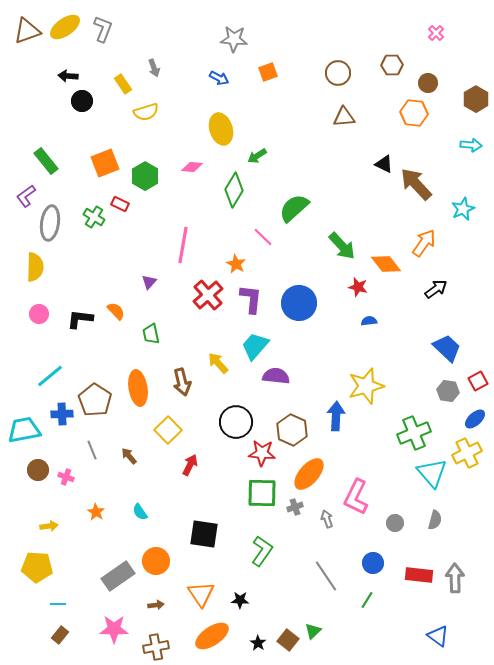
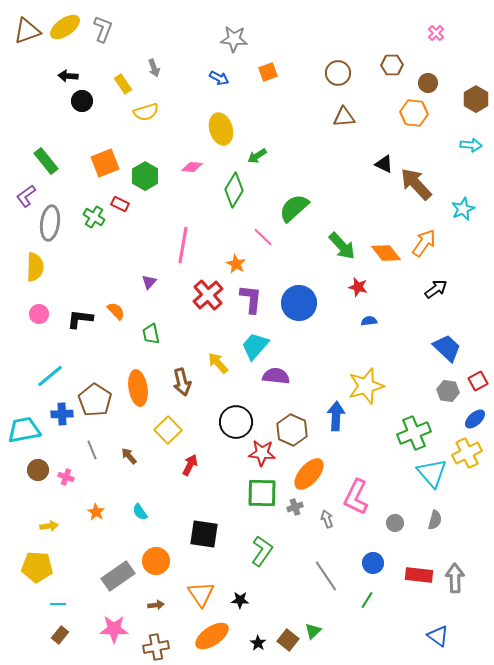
orange diamond at (386, 264): moved 11 px up
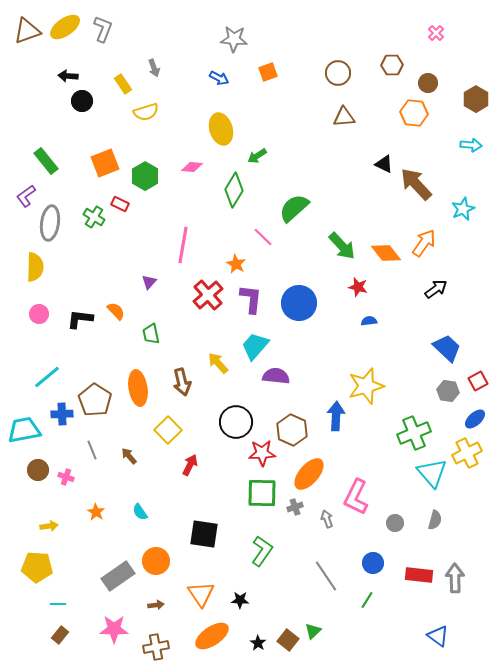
cyan line at (50, 376): moved 3 px left, 1 px down
red star at (262, 453): rotated 8 degrees counterclockwise
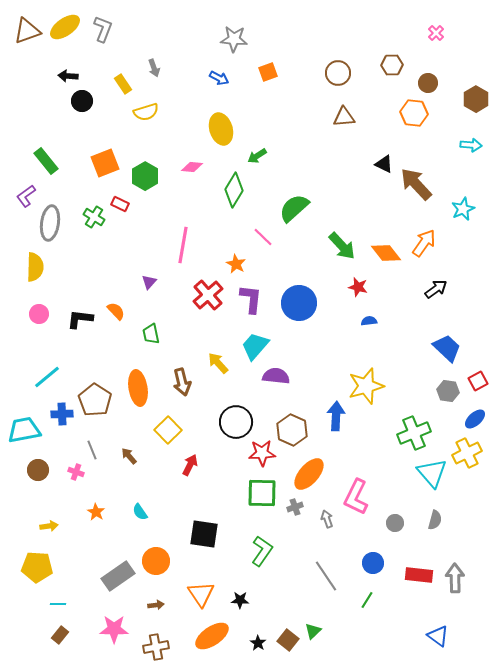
pink cross at (66, 477): moved 10 px right, 5 px up
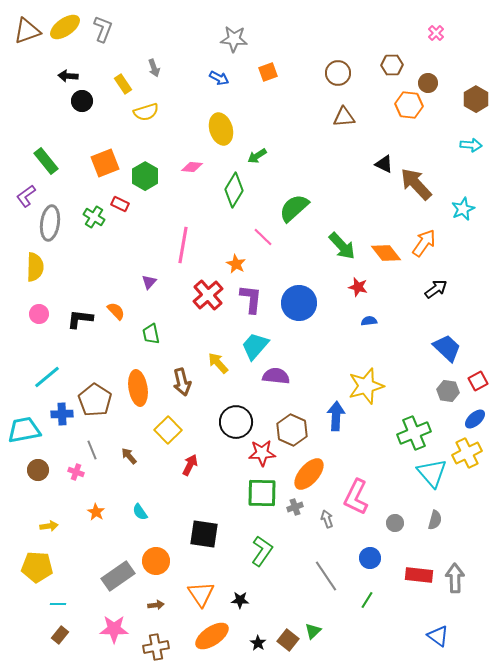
orange hexagon at (414, 113): moved 5 px left, 8 px up
blue circle at (373, 563): moved 3 px left, 5 px up
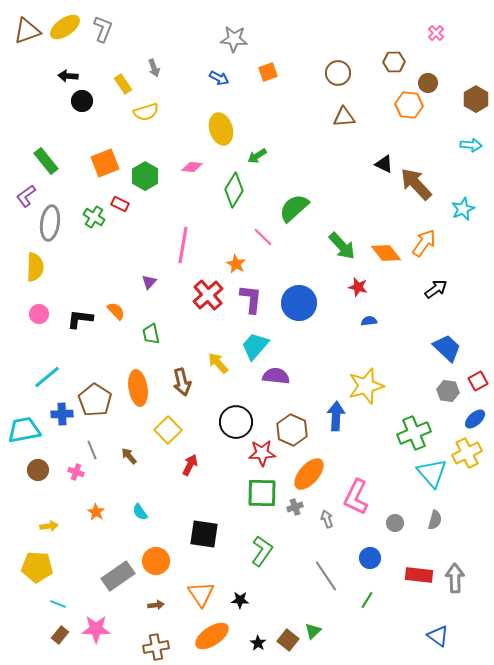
brown hexagon at (392, 65): moved 2 px right, 3 px up
cyan line at (58, 604): rotated 21 degrees clockwise
pink star at (114, 629): moved 18 px left
